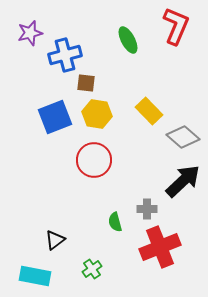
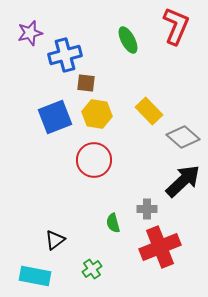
green semicircle: moved 2 px left, 1 px down
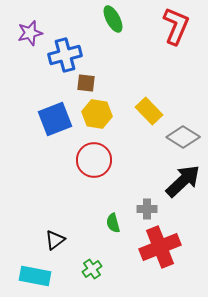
green ellipse: moved 15 px left, 21 px up
blue square: moved 2 px down
gray diamond: rotated 8 degrees counterclockwise
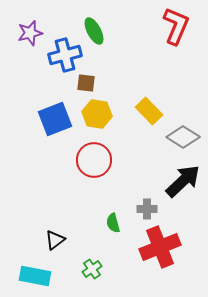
green ellipse: moved 19 px left, 12 px down
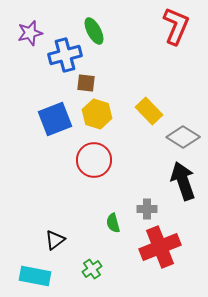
yellow hexagon: rotated 8 degrees clockwise
black arrow: rotated 66 degrees counterclockwise
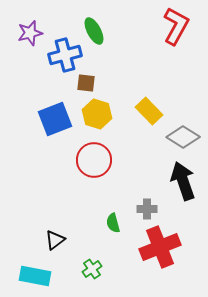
red L-shape: rotated 6 degrees clockwise
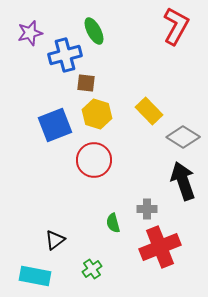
blue square: moved 6 px down
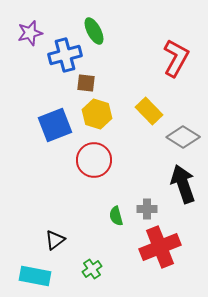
red L-shape: moved 32 px down
black arrow: moved 3 px down
green semicircle: moved 3 px right, 7 px up
